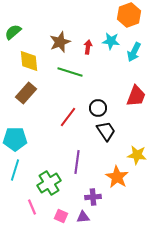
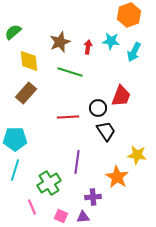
red trapezoid: moved 15 px left
red line: rotated 50 degrees clockwise
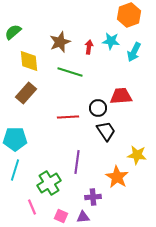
red arrow: moved 1 px right
red trapezoid: rotated 115 degrees counterclockwise
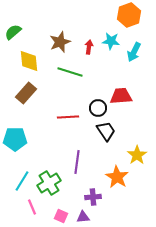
yellow star: rotated 30 degrees clockwise
cyan line: moved 7 px right, 11 px down; rotated 15 degrees clockwise
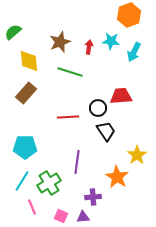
cyan pentagon: moved 10 px right, 8 px down
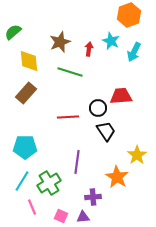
cyan star: rotated 18 degrees clockwise
red arrow: moved 2 px down
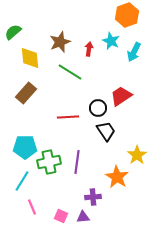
orange hexagon: moved 2 px left
yellow diamond: moved 1 px right, 3 px up
green line: rotated 15 degrees clockwise
red trapezoid: rotated 30 degrees counterclockwise
green cross: moved 21 px up; rotated 20 degrees clockwise
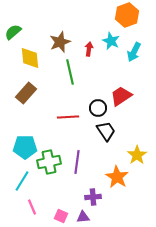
green line: rotated 45 degrees clockwise
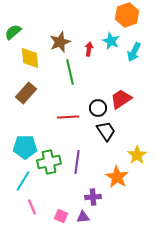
red trapezoid: moved 3 px down
cyan line: moved 1 px right
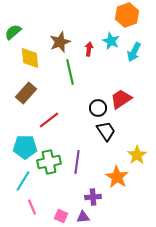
red line: moved 19 px left, 3 px down; rotated 35 degrees counterclockwise
